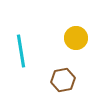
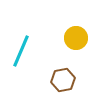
cyan line: rotated 32 degrees clockwise
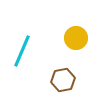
cyan line: moved 1 px right
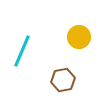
yellow circle: moved 3 px right, 1 px up
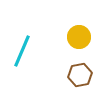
brown hexagon: moved 17 px right, 5 px up
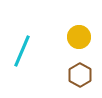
brown hexagon: rotated 20 degrees counterclockwise
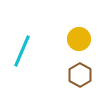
yellow circle: moved 2 px down
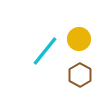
cyan line: moved 23 px right; rotated 16 degrees clockwise
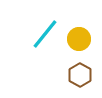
cyan line: moved 17 px up
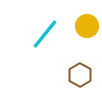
yellow circle: moved 8 px right, 13 px up
